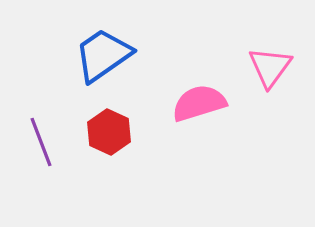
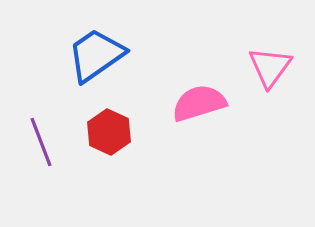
blue trapezoid: moved 7 px left
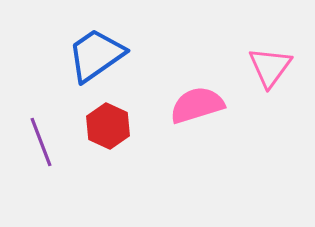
pink semicircle: moved 2 px left, 2 px down
red hexagon: moved 1 px left, 6 px up
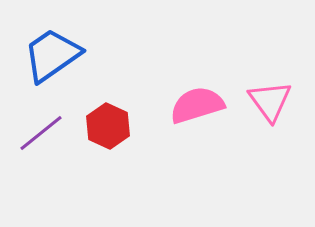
blue trapezoid: moved 44 px left
pink triangle: moved 34 px down; rotated 12 degrees counterclockwise
purple line: moved 9 px up; rotated 72 degrees clockwise
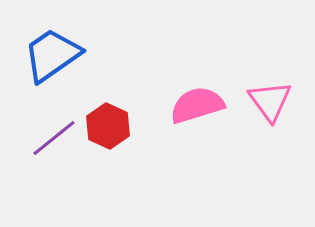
purple line: moved 13 px right, 5 px down
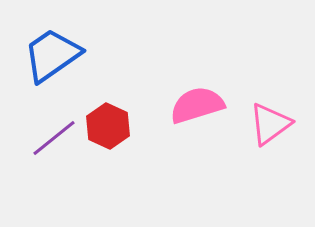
pink triangle: moved 23 px down; rotated 30 degrees clockwise
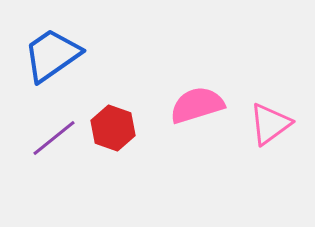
red hexagon: moved 5 px right, 2 px down; rotated 6 degrees counterclockwise
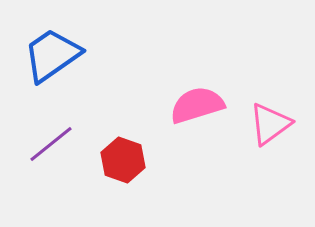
red hexagon: moved 10 px right, 32 px down
purple line: moved 3 px left, 6 px down
